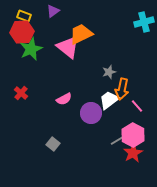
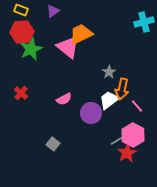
yellow rectangle: moved 3 px left, 6 px up
gray star: rotated 16 degrees counterclockwise
red star: moved 6 px left
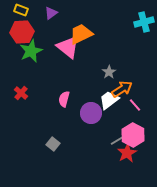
purple triangle: moved 2 px left, 2 px down
green star: moved 2 px down
orange arrow: rotated 135 degrees counterclockwise
pink semicircle: rotated 133 degrees clockwise
pink line: moved 2 px left, 1 px up
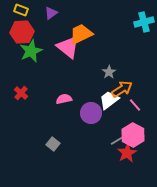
pink semicircle: rotated 63 degrees clockwise
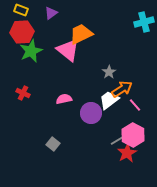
pink triangle: moved 3 px down
red cross: moved 2 px right; rotated 16 degrees counterclockwise
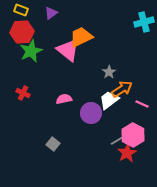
orange trapezoid: moved 3 px down
pink line: moved 7 px right, 1 px up; rotated 24 degrees counterclockwise
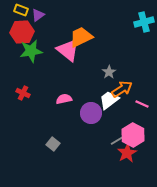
purple triangle: moved 13 px left, 2 px down
green star: rotated 15 degrees clockwise
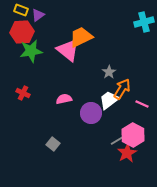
orange arrow: rotated 25 degrees counterclockwise
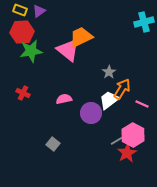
yellow rectangle: moved 1 px left
purple triangle: moved 1 px right, 4 px up
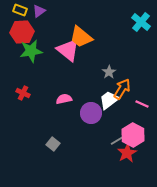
cyan cross: moved 3 px left; rotated 36 degrees counterclockwise
orange trapezoid: rotated 115 degrees counterclockwise
